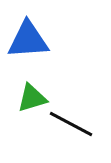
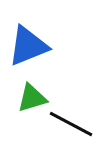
blue triangle: moved 6 px down; rotated 18 degrees counterclockwise
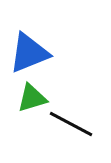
blue triangle: moved 1 px right, 7 px down
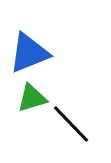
black line: rotated 18 degrees clockwise
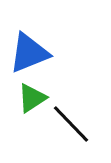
green triangle: rotated 16 degrees counterclockwise
